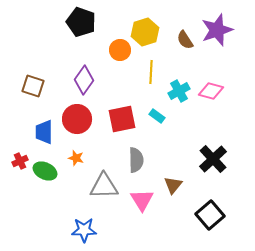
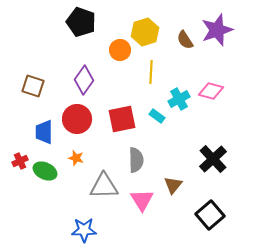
cyan cross: moved 8 px down
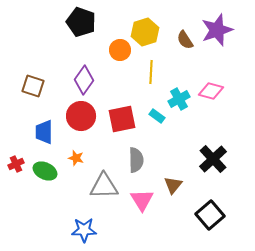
red circle: moved 4 px right, 3 px up
red cross: moved 4 px left, 3 px down
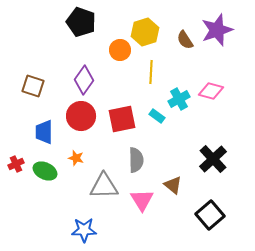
brown triangle: rotated 30 degrees counterclockwise
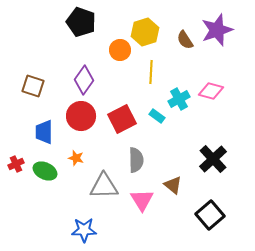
red square: rotated 16 degrees counterclockwise
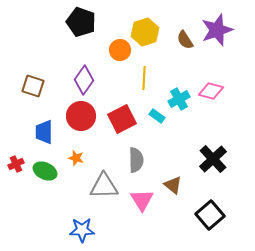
yellow line: moved 7 px left, 6 px down
blue star: moved 2 px left
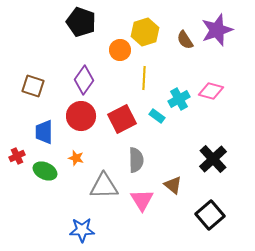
red cross: moved 1 px right, 8 px up
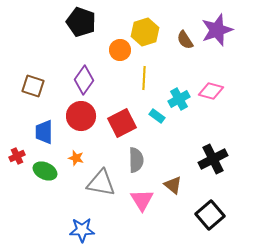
red square: moved 4 px down
black cross: rotated 16 degrees clockwise
gray triangle: moved 3 px left, 3 px up; rotated 12 degrees clockwise
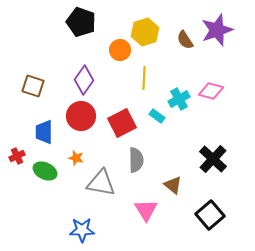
black cross: rotated 20 degrees counterclockwise
pink triangle: moved 4 px right, 10 px down
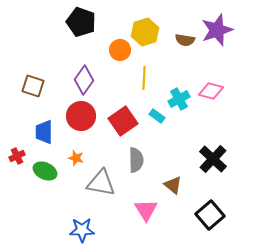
brown semicircle: rotated 48 degrees counterclockwise
red square: moved 1 px right, 2 px up; rotated 8 degrees counterclockwise
